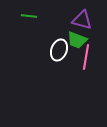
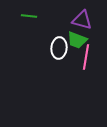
white ellipse: moved 2 px up; rotated 15 degrees counterclockwise
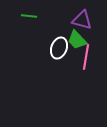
green trapezoid: rotated 25 degrees clockwise
white ellipse: rotated 15 degrees clockwise
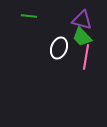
green trapezoid: moved 5 px right, 3 px up
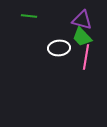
white ellipse: rotated 65 degrees clockwise
